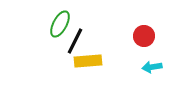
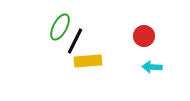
green ellipse: moved 3 px down
cyan arrow: rotated 12 degrees clockwise
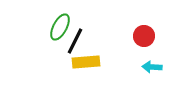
yellow rectangle: moved 2 px left, 1 px down
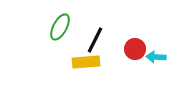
red circle: moved 9 px left, 13 px down
black line: moved 20 px right, 1 px up
cyan arrow: moved 4 px right, 10 px up
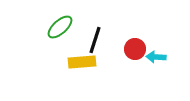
green ellipse: rotated 20 degrees clockwise
black line: rotated 8 degrees counterclockwise
yellow rectangle: moved 4 px left
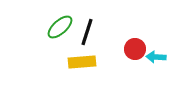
black line: moved 8 px left, 8 px up
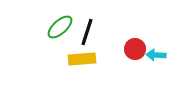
cyan arrow: moved 2 px up
yellow rectangle: moved 3 px up
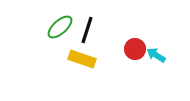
black line: moved 2 px up
cyan arrow: rotated 30 degrees clockwise
yellow rectangle: rotated 24 degrees clockwise
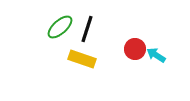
black line: moved 1 px up
